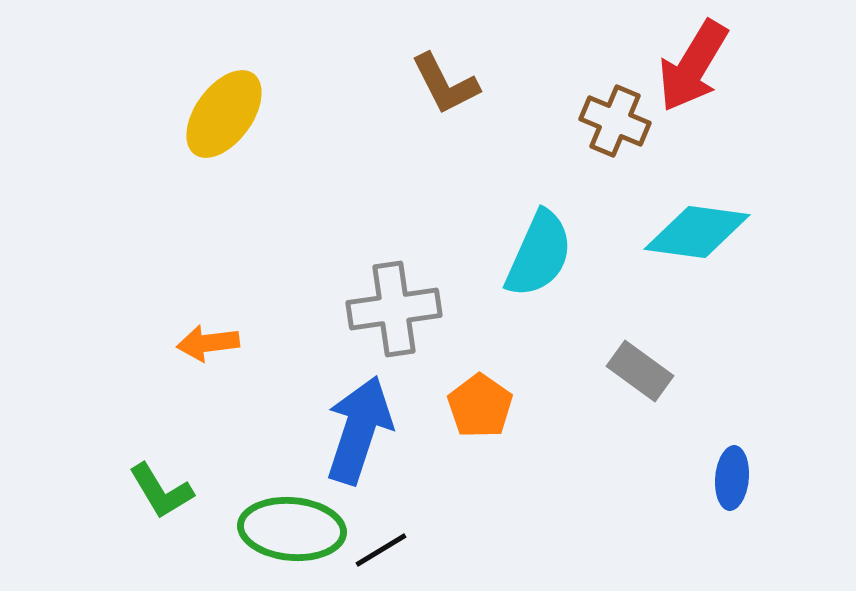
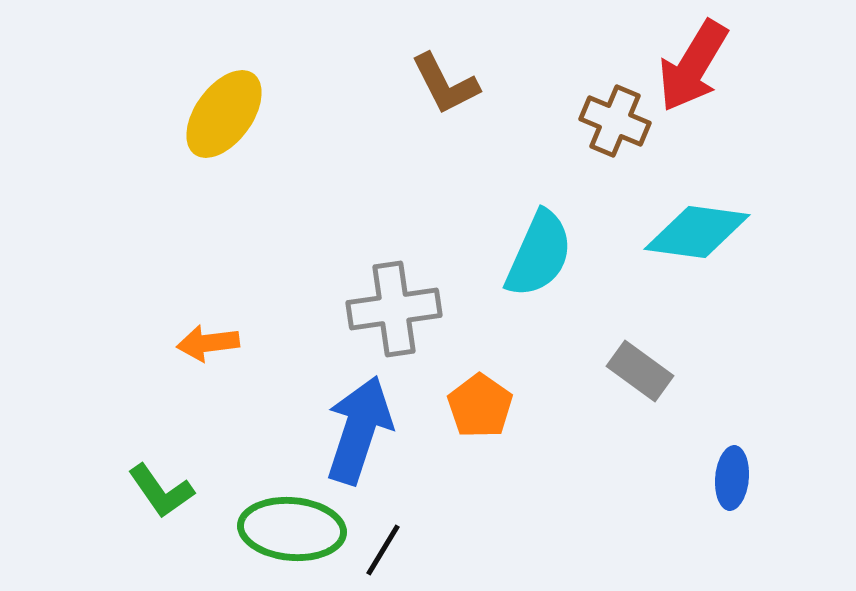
green L-shape: rotated 4 degrees counterclockwise
black line: moved 2 px right; rotated 28 degrees counterclockwise
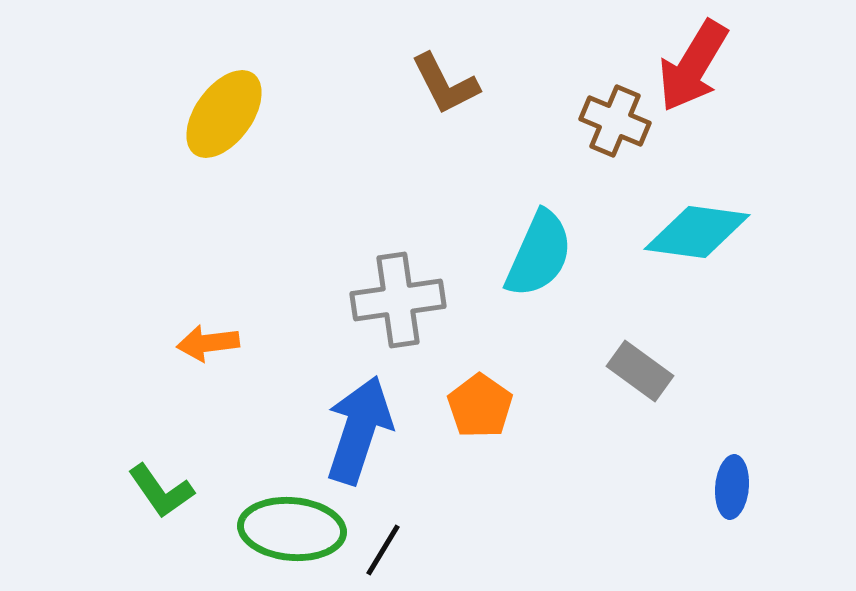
gray cross: moved 4 px right, 9 px up
blue ellipse: moved 9 px down
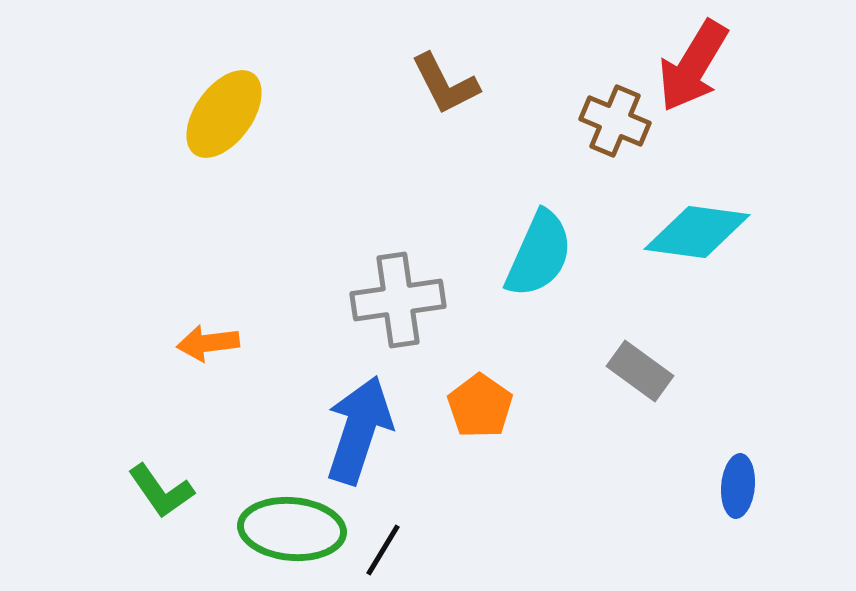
blue ellipse: moved 6 px right, 1 px up
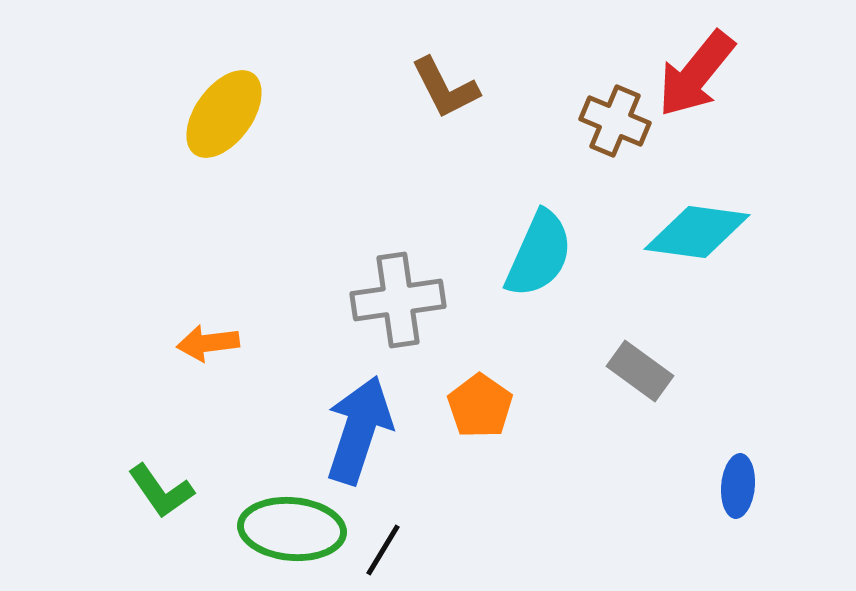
red arrow: moved 3 px right, 8 px down; rotated 8 degrees clockwise
brown L-shape: moved 4 px down
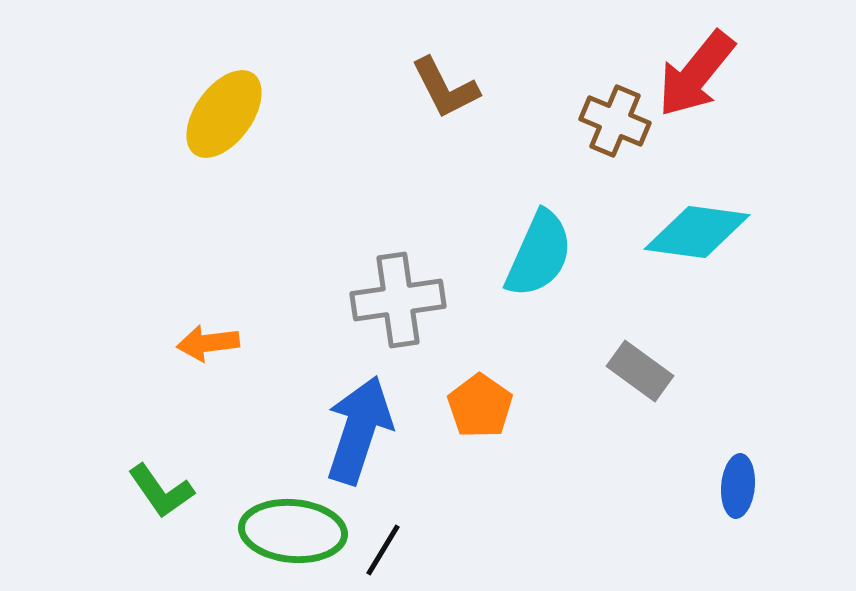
green ellipse: moved 1 px right, 2 px down
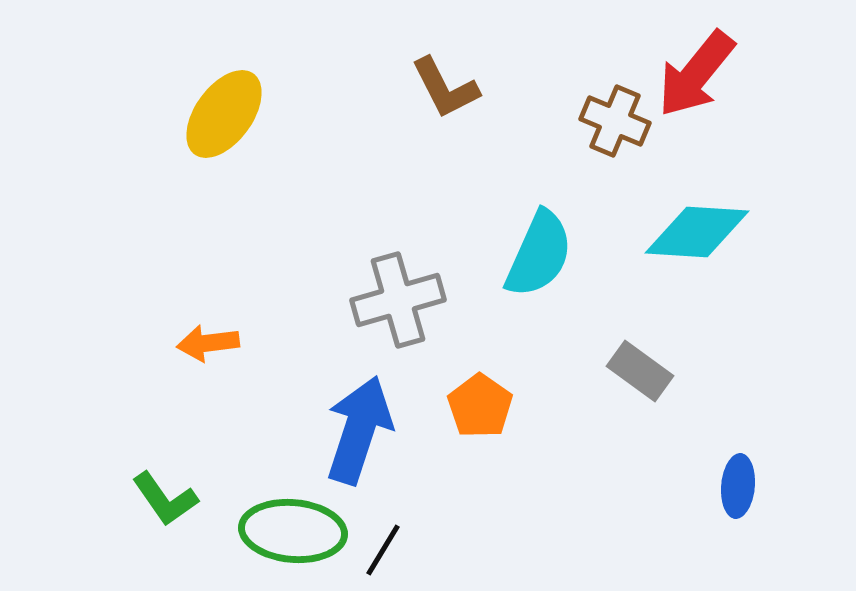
cyan diamond: rotated 4 degrees counterclockwise
gray cross: rotated 8 degrees counterclockwise
green L-shape: moved 4 px right, 8 px down
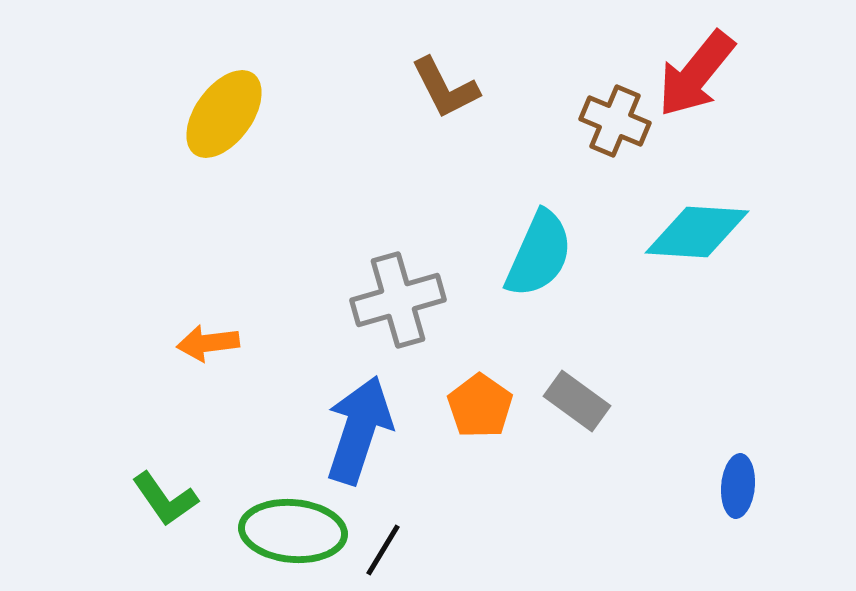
gray rectangle: moved 63 px left, 30 px down
